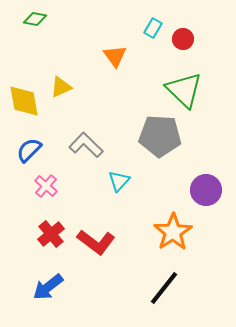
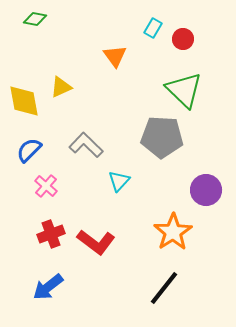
gray pentagon: moved 2 px right, 1 px down
red cross: rotated 20 degrees clockwise
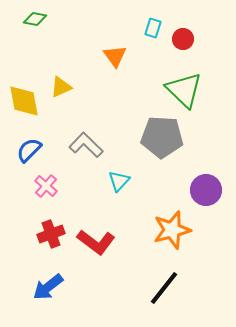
cyan rectangle: rotated 12 degrees counterclockwise
orange star: moved 1 px left, 2 px up; rotated 18 degrees clockwise
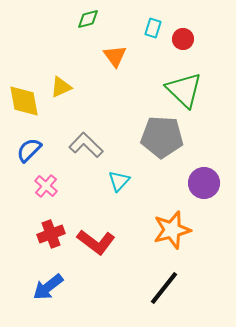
green diamond: moved 53 px right; rotated 25 degrees counterclockwise
purple circle: moved 2 px left, 7 px up
